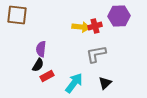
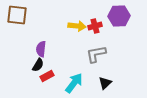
yellow arrow: moved 4 px left, 1 px up
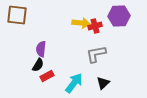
yellow arrow: moved 4 px right, 3 px up
black triangle: moved 2 px left
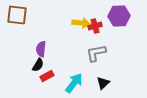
gray L-shape: moved 1 px up
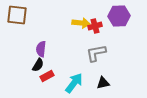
black triangle: rotated 32 degrees clockwise
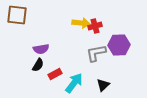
purple hexagon: moved 29 px down
purple semicircle: rotated 105 degrees counterclockwise
red rectangle: moved 8 px right, 2 px up
black triangle: moved 2 px down; rotated 32 degrees counterclockwise
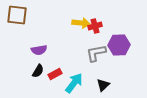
purple semicircle: moved 2 px left, 1 px down
black semicircle: moved 6 px down
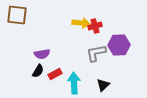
purple semicircle: moved 3 px right, 4 px down
cyan arrow: rotated 40 degrees counterclockwise
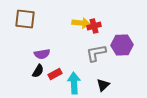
brown square: moved 8 px right, 4 px down
red cross: moved 1 px left
purple hexagon: moved 3 px right
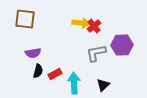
red cross: rotated 24 degrees counterclockwise
purple semicircle: moved 9 px left, 1 px up
black semicircle: rotated 16 degrees counterclockwise
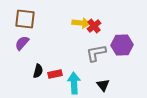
purple semicircle: moved 11 px left, 10 px up; rotated 140 degrees clockwise
red rectangle: rotated 16 degrees clockwise
black triangle: rotated 24 degrees counterclockwise
